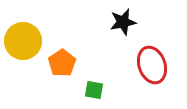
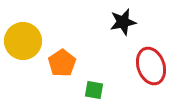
red ellipse: moved 1 px left, 1 px down
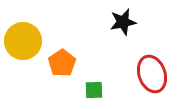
red ellipse: moved 1 px right, 8 px down
green square: rotated 12 degrees counterclockwise
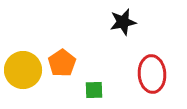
yellow circle: moved 29 px down
red ellipse: rotated 15 degrees clockwise
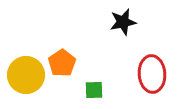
yellow circle: moved 3 px right, 5 px down
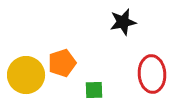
orange pentagon: rotated 16 degrees clockwise
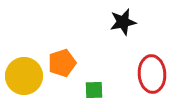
yellow circle: moved 2 px left, 1 px down
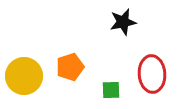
orange pentagon: moved 8 px right, 4 px down
green square: moved 17 px right
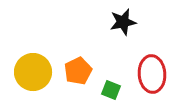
orange pentagon: moved 8 px right, 4 px down; rotated 8 degrees counterclockwise
yellow circle: moved 9 px right, 4 px up
green square: rotated 24 degrees clockwise
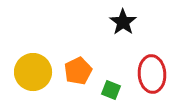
black star: rotated 24 degrees counterclockwise
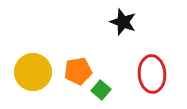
black star: rotated 16 degrees counterclockwise
orange pentagon: rotated 16 degrees clockwise
green square: moved 10 px left; rotated 18 degrees clockwise
